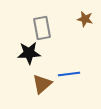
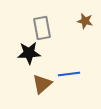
brown star: moved 2 px down
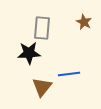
brown star: moved 1 px left, 1 px down; rotated 14 degrees clockwise
gray rectangle: rotated 15 degrees clockwise
brown triangle: moved 3 px down; rotated 10 degrees counterclockwise
